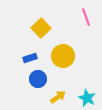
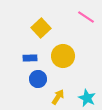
pink line: rotated 36 degrees counterclockwise
blue rectangle: rotated 16 degrees clockwise
yellow arrow: rotated 21 degrees counterclockwise
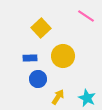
pink line: moved 1 px up
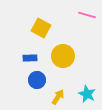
pink line: moved 1 px right, 1 px up; rotated 18 degrees counterclockwise
yellow square: rotated 18 degrees counterclockwise
blue circle: moved 1 px left, 1 px down
cyan star: moved 4 px up
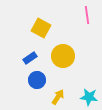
pink line: rotated 66 degrees clockwise
blue rectangle: rotated 32 degrees counterclockwise
cyan star: moved 2 px right, 3 px down; rotated 18 degrees counterclockwise
